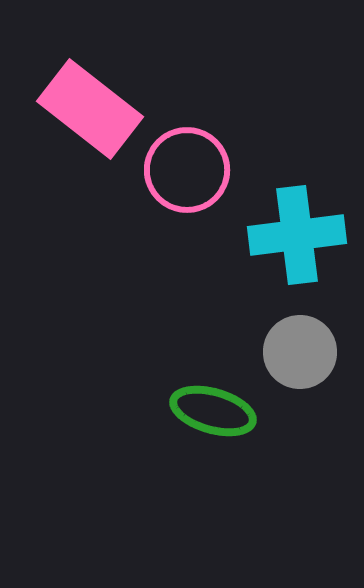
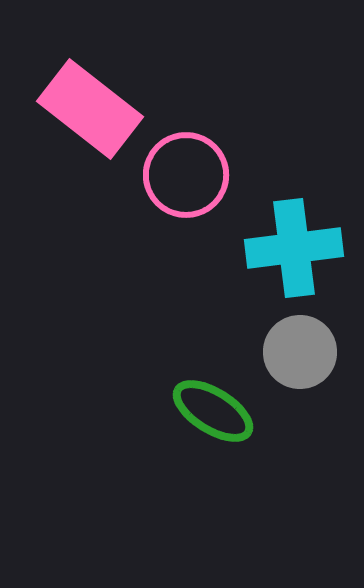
pink circle: moved 1 px left, 5 px down
cyan cross: moved 3 px left, 13 px down
green ellipse: rotated 16 degrees clockwise
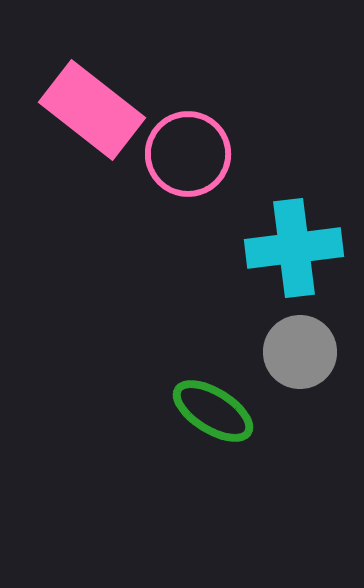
pink rectangle: moved 2 px right, 1 px down
pink circle: moved 2 px right, 21 px up
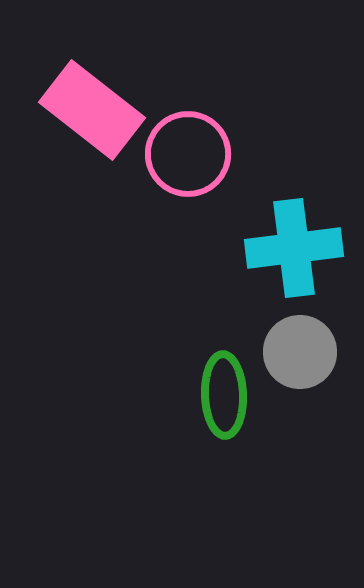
green ellipse: moved 11 px right, 16 px up; rotated 56 degrees clockwise
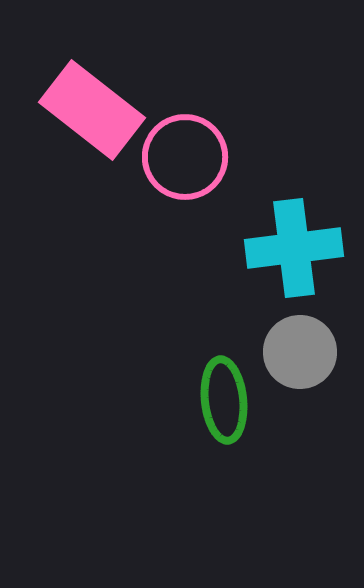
pink circle: moved 3 px left, 3 px down
green ellipse: moved 5 px down; rotated 4 degrees counterclockwise
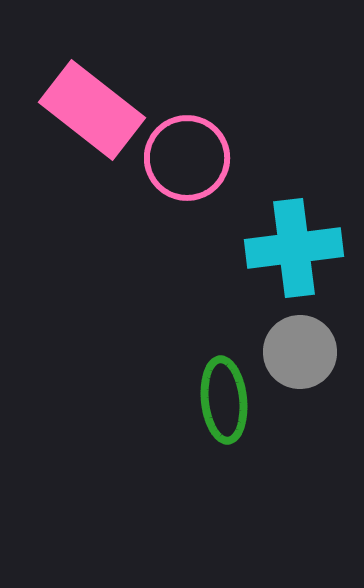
pink circle: moved 2 px right, 1 px down
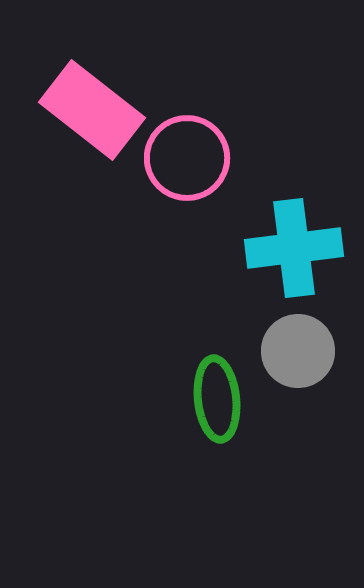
gray circle: moved 2 px left, 1 px up
green ellipse: moved 7 px left, 1 px up
